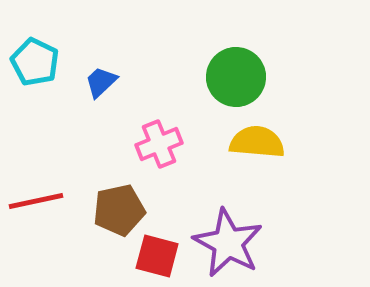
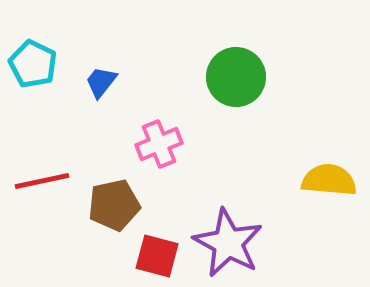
cyan pentagon: moved 2 px left, 2 px down
blue trapezoid: rotated 9 degrees counterclockwise
yellow semicircle: moved 72 px right, 38 px down
red line: moved 6 px right, 20 px up
brown pentagon: moved 5 px left, 5 px up
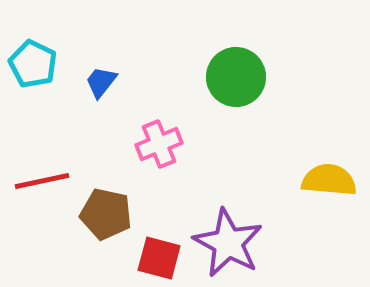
brown pentagon: moved 8 px left, 9 px down; rotated 24 degrees clockwise
red square: moved 2 px right, 2 px down
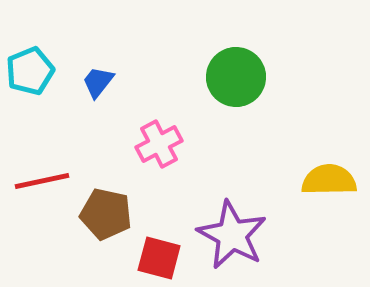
cyan pentagon: moved 3 px left, 7 px down; rotated 24 degrees clockwise
blue trapezoid: moved 3 px left
pink cross: rotated 6 degrees counterclockwise
yellow semicircle: rotated 6 degrees counterclockwise
purple star: moved 4 px right, 8 px up
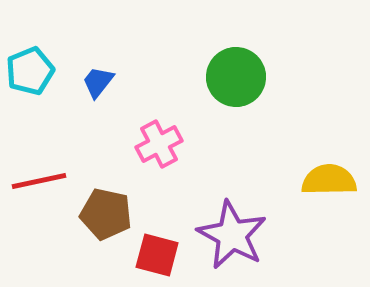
red line: moved 3 px left
red square: moved 2 px left, 3 px up
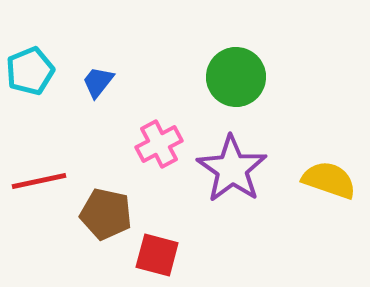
yellow semicircle: rotated 20 degrees clockwise
purple star: moved 66 px up; rotated 6 degrees clockwise
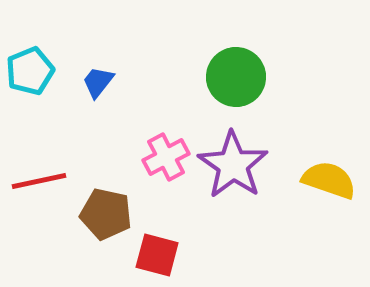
pink cross: moved 7 px right, 13 px down
purple star: moved 1 px right, 4 px up
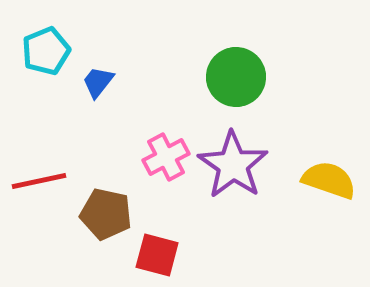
cyan pentagon: moved 16 px right, 20 px up
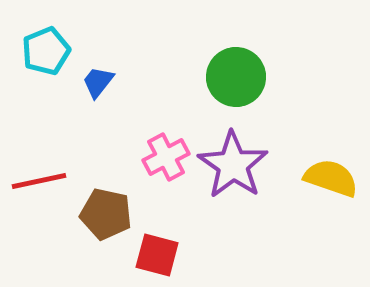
yellow semicircle: moved 2 px right, 2 px up
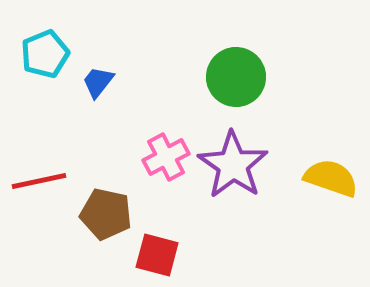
cyan pentagon: moved 1 px left, 3 px down
